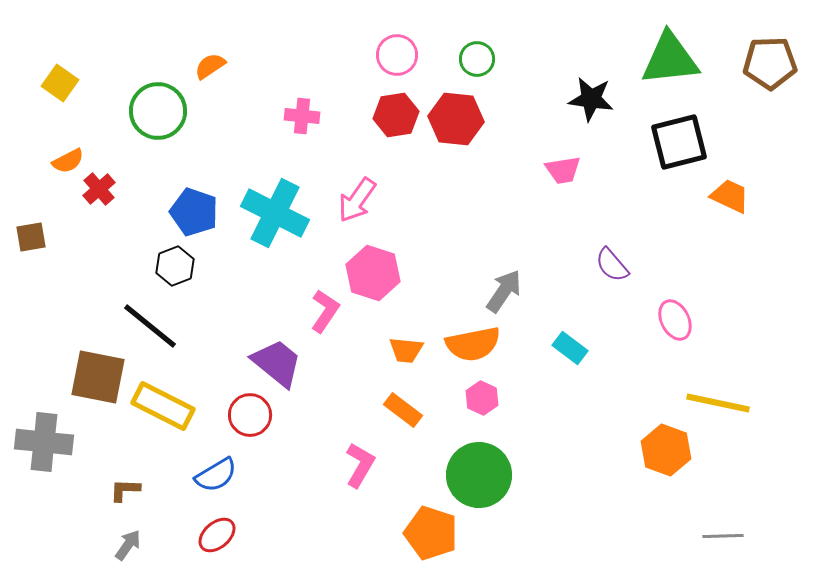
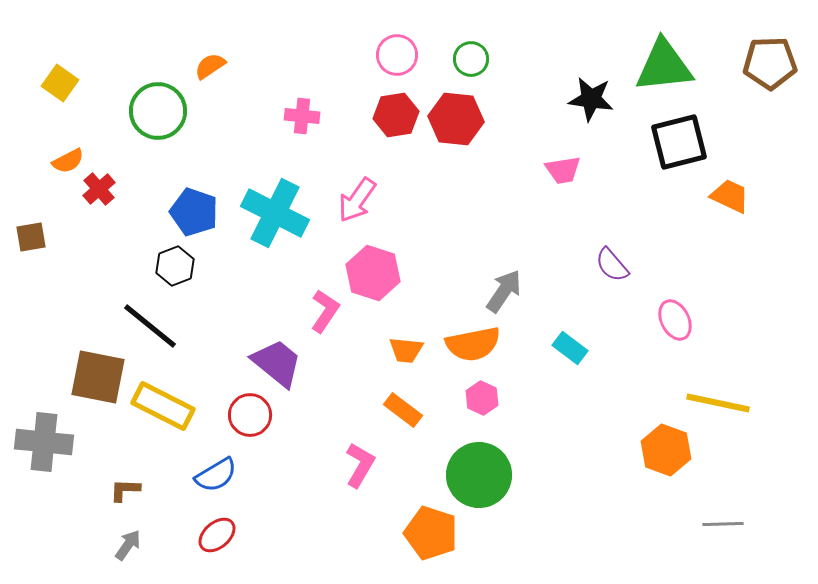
green circle at (477, 59): moved 6 px left
green triangle at (670, 59): moved 6 px left, 7 px down
gray line at (723, 536): moved 12 px up
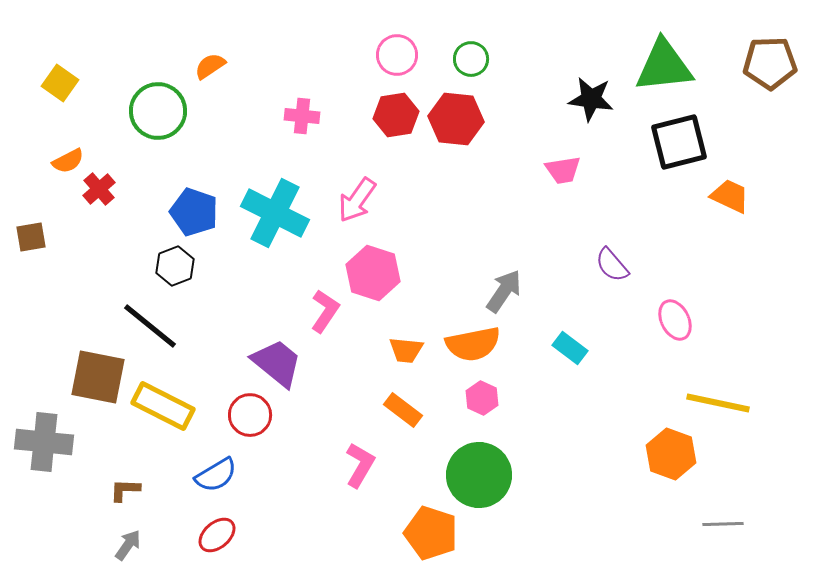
orange hexagon at (666, 450): moved 5 px right, 4 px down
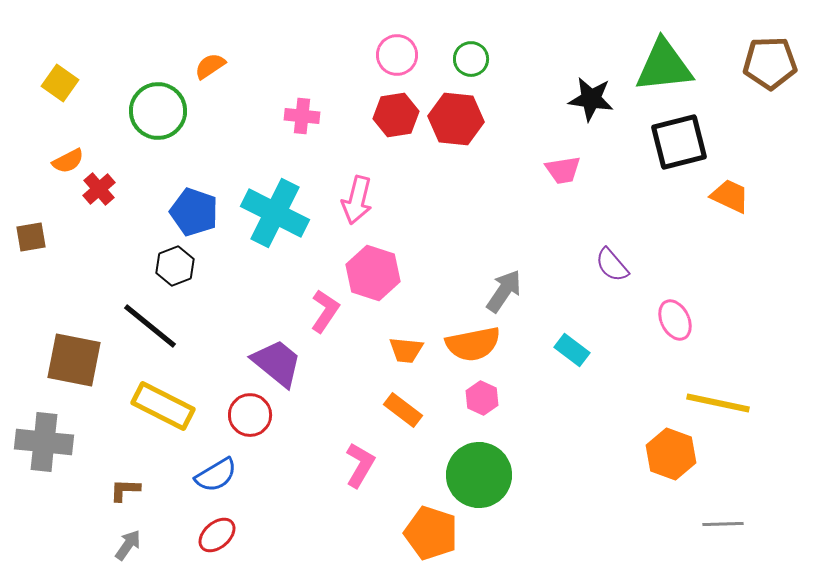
pink arrow at (357, 200): rotated 21 degrees counterclockwise
cyan rectangle at (570, 348): moved 2 px right, 2 px down
brown square at (98, 377): moved 24 px left, 17 px up
